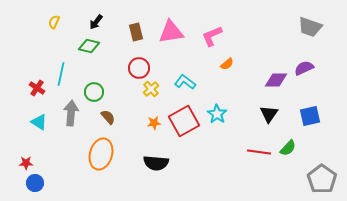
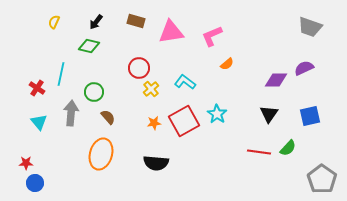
brown rectangle: moved 11 px up; rotated 60 degrees counterclockwise
cyan triangle: rotated 18 degrees clockwise
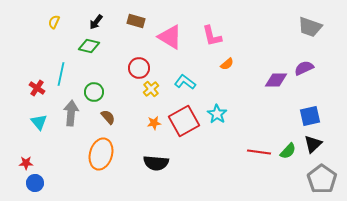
pink triangle: moved 1 px left, 5 px down; rotated 40 degrees clockwise
pink L-shape: rotated 80 degrees counterclockwise
black triangle: moved 44 px right, 30 px down; rotated 12 degrees clockwise
green semicircle: moved 3 px down
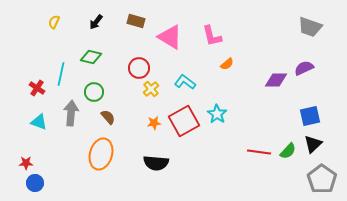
green diamond: moved 2 px right, 11 px down
cyan triangle: rotated 30 degrees counterclockwise
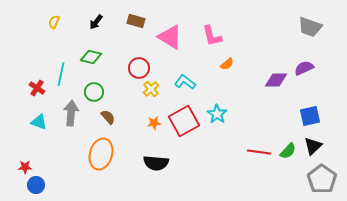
black triangle: moved 2 px down
red star: moved 1 px left, 4 px down
blue circle: moved 1 px right, 2 px down
